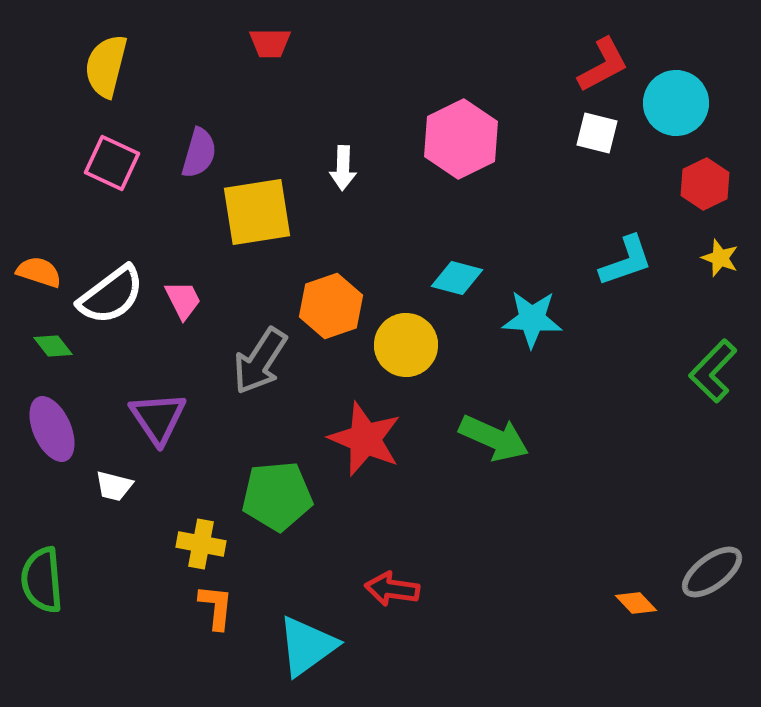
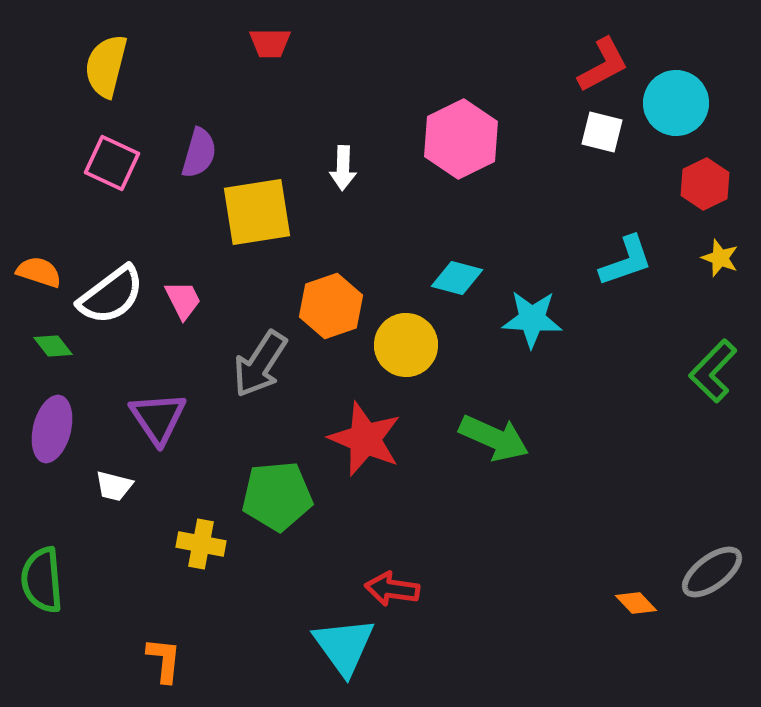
white square: moved 5 px right, 1 px up
gray arrow: moved 3 px down
purple ellipse: rotated 38 degrees clockwise
orange L-shape: moved 52 px left, 53 px down
cyan triangle: moved 37 px right; rotated 30 degrees counterclockwise
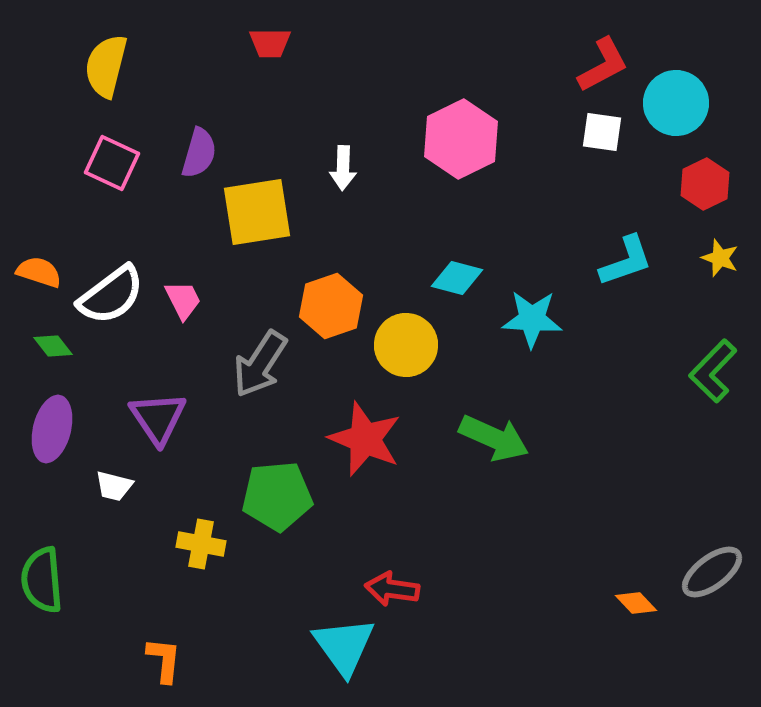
white square: rotated 6 degrees counterclockwise
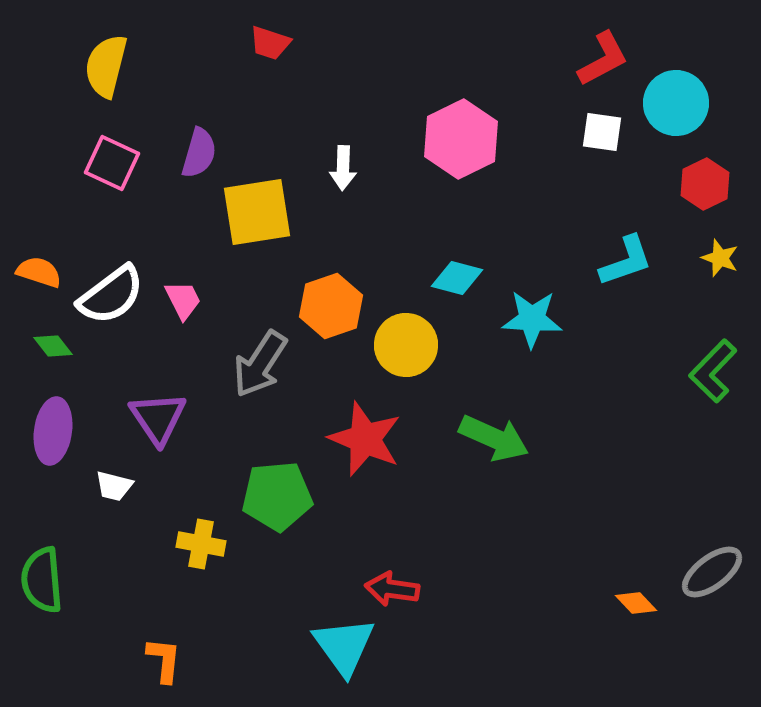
red trapezoid: rotated 18 degrees clockwise
red L-shape: moved 6 px up
purple ellipse: moved 1 px right, 2 px down; rotated 6 degrees counterclockwise
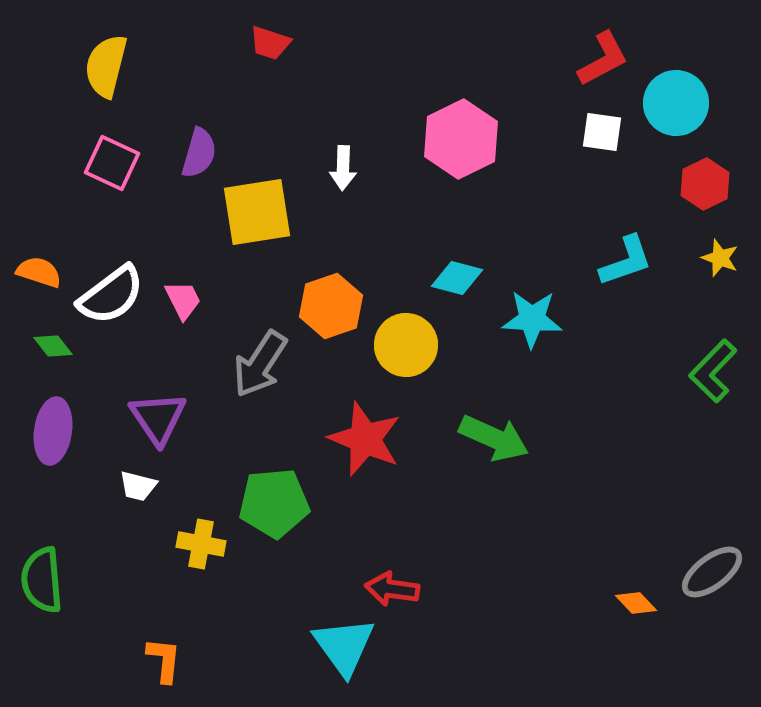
white trapezoid: moved 24 px right
green pentagon: moved 3 px left, 7 px down
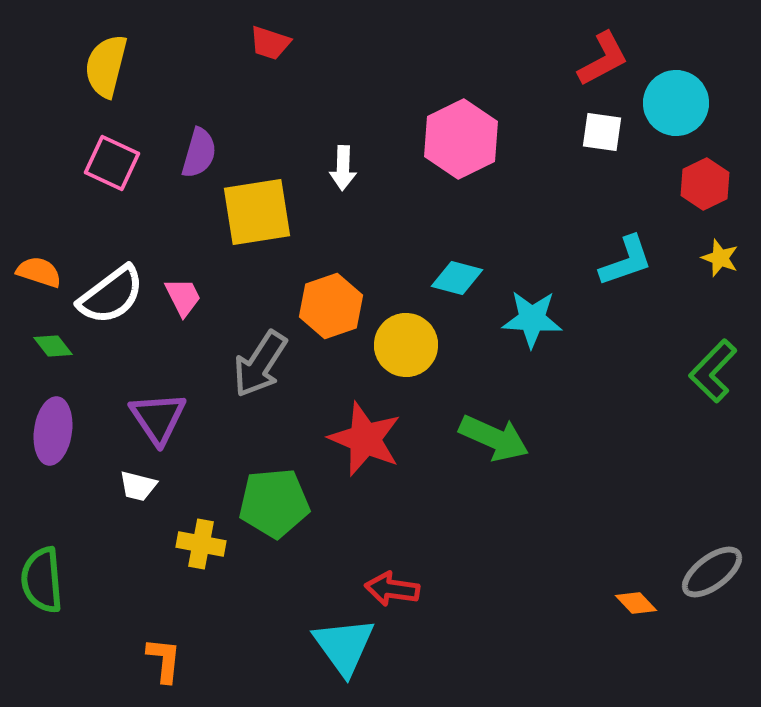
pink trapezoid: moved 3 px up
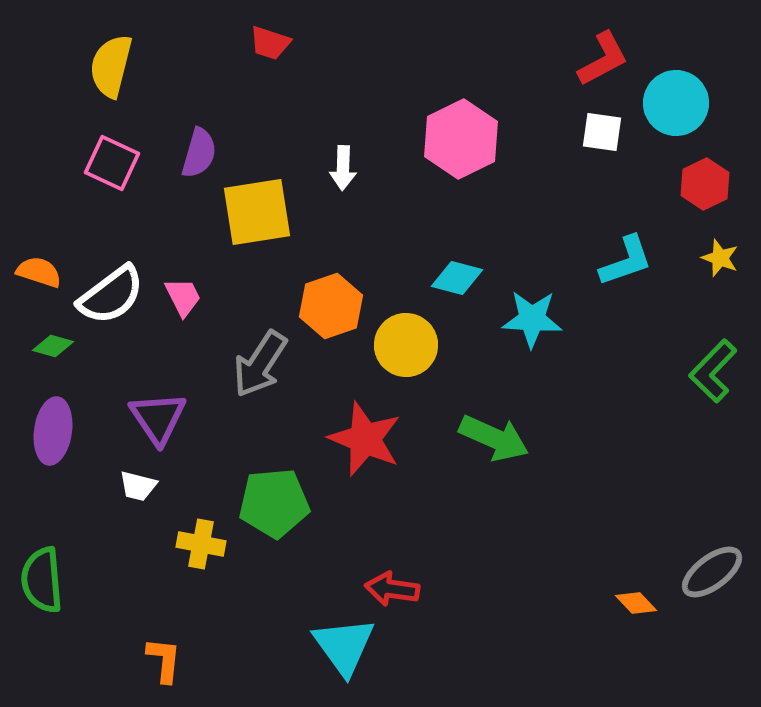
yellow semicircle: moved 5 px right
green diamond: rotated 36 degrees counterclockwise
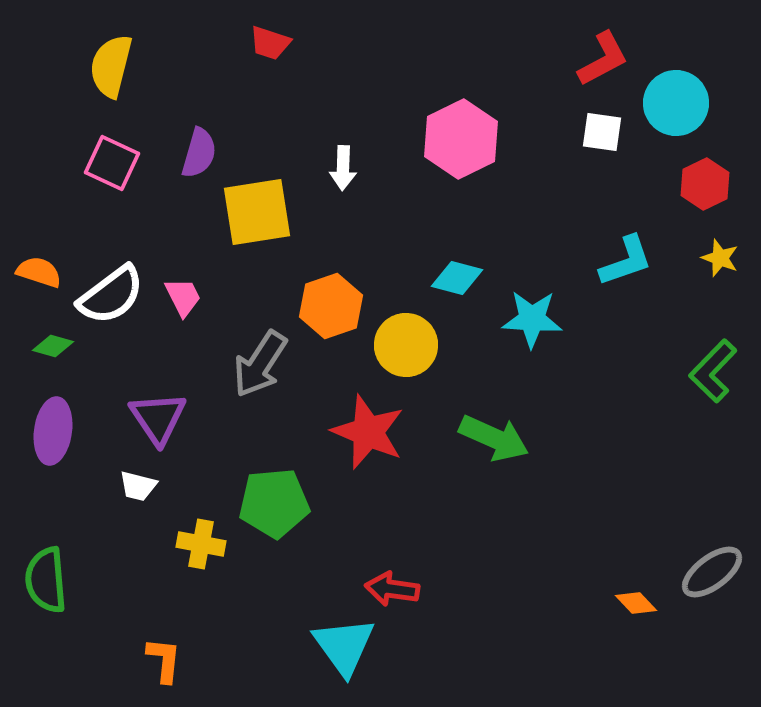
red star: moved 3 px right, 7 px up
green semicircle: moved 4 px right
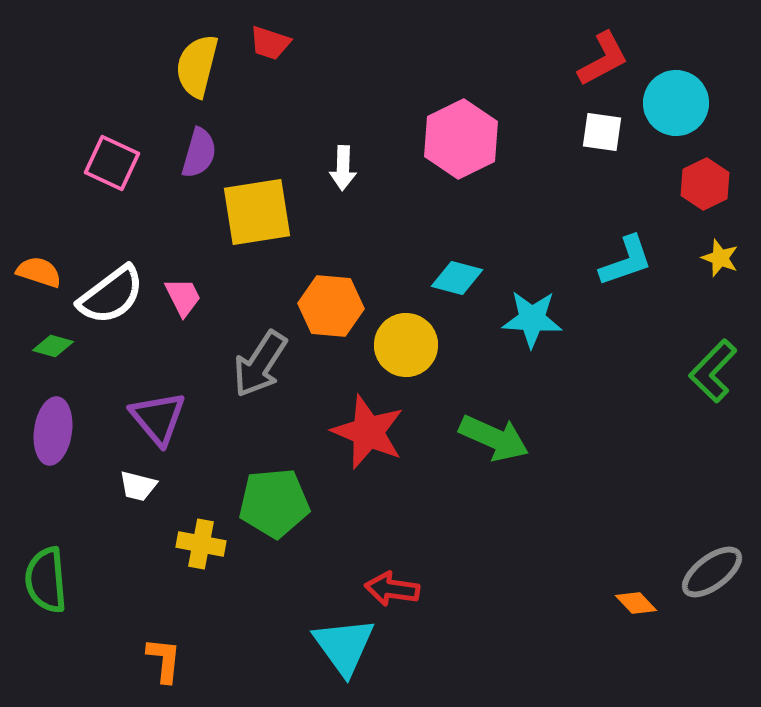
yellow semicircle: moved 86 px right
orange hexagon: rotated 24 degrees clockwise
purple triangle: rotated 6 degrees counterclockwise
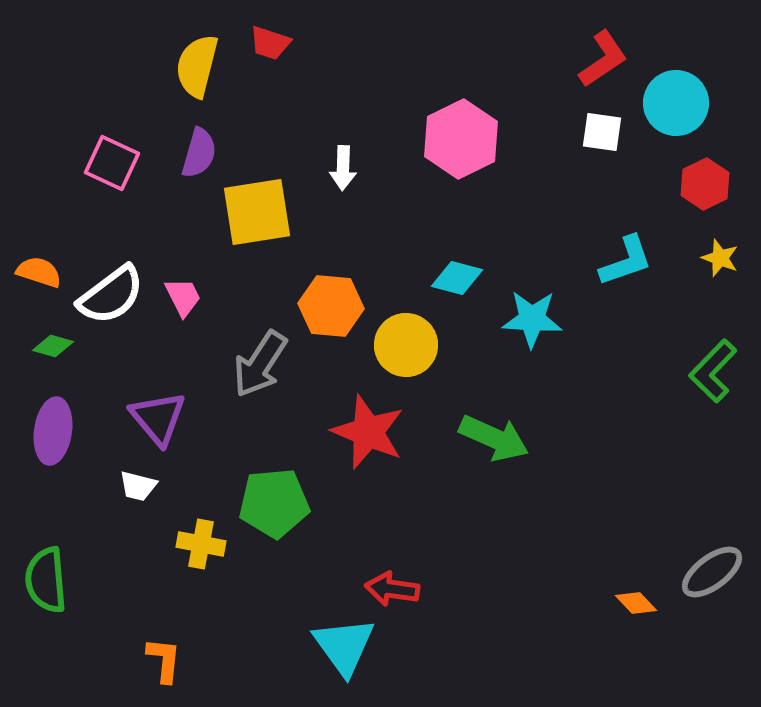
red L-shape: rotated 6 degrees counterclockwise
